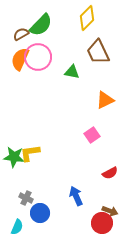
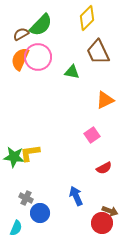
red semicircle: moved 6 px left, 5 px up
cyan semicircle: moved 1 px left, 1 px down
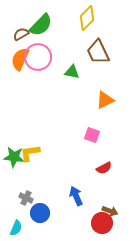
pink square: rotated 35 degrees counterclockwise
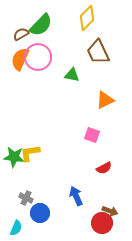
green triangle: moved 3 px down
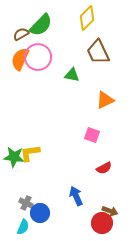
gray cross: moved 5 px down
cyan semicircle: moved 7 px right, 1 px up
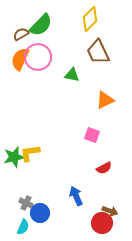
yellow diamond: moved 3 px right, 1 px down
green star: rotated 20 degrees counterclockwise
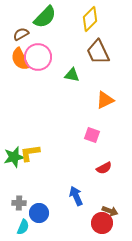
green semicircle: moved 4 px right, 8 px up
orange semicircle: rotated 50 degrees counterclockwise
gray cross: moved 7 px left; rotated 24 degrees counterclockwise
blue circle: moved 1 px left
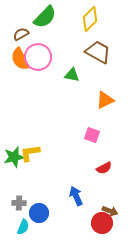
brown trapezoid: rotated 144 degrees clockwise
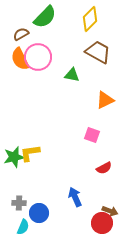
blue arrow: moved 1 px left, 1 px down
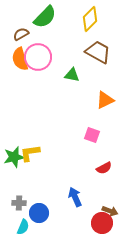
orange semicircle: rotated 10 degrees clockwise
